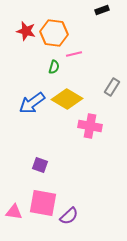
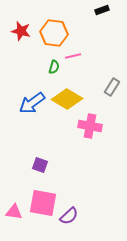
red star: moved 5 px left
pink line: moved 1 px left, 2 px down
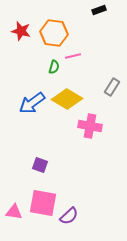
black rectangle: moved 3 px left
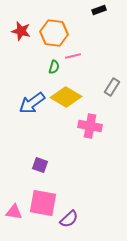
yellow diamond: moved 1 px left, 2 px up
purple semicircle: moved 3 px down
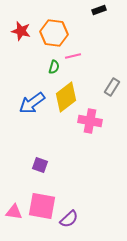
yellow diamond: rotated 68 degrees counterclockwise
pink cross: moved 5 px up
pink square: moved 1 px left, 3 px down
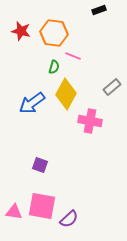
pink line: rotated 35 degrees clockwise
gray rectangle: rotated 18 degrees clockwise
yellow diamond: moved 3 px up; rotated 24 degrees counterclockwise
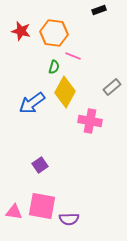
yellow diamond: moved 1 px left, 2 px up
purple square: rotated 35 degrees clockwise
purple semicircle: rotated 42 degrees clockwise
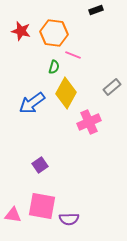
black rectangle: moved 3 px left
pink line: moved 1 px up
yellow diamond: moved 1 px right, 1 px down
pink cross: moved 1 px left, 1 px down; rotated 35 degrees counterclockwise
pink triangle: moved 1 px left, 3 px down
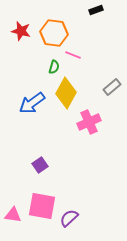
purple semicircle: moved 1 px up; rotated 138 degrees clockwise
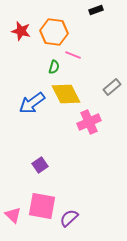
orange hexagon: moved 1 px up
yellow diamond: moved 1 px down; rotated 56 degrees counterclockwise
pink triangle: rotated 36 degrees clockwise
